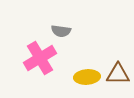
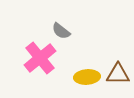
gray semicircle: rotated 30 degrees clockwise
pink cross: rotated 8 degrees counterclockwise
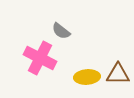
pink cross: rotated 24 degrees counterclockwise
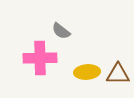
pink cross: rotated 28 degrees counterclockwise
yellow ellipse: moved 5 px up
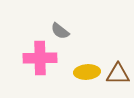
gray semicircle: moved 1 px left
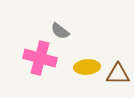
pink cross: rotated 16 degrees clockwise
yellow ellipse: moved 5 px up
